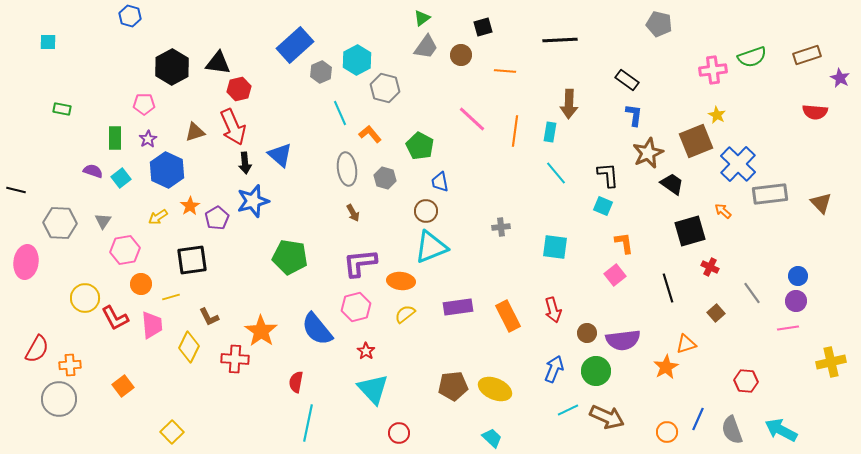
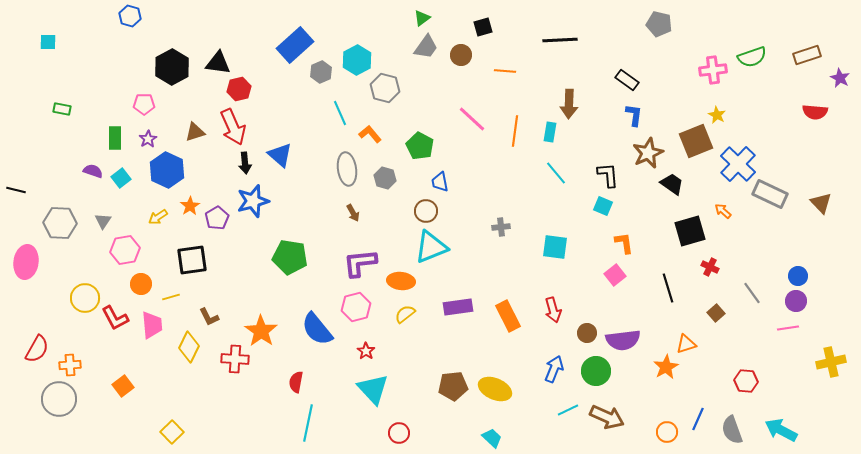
gray rectangle at (770, 194): rotated 32 degrees clockwise
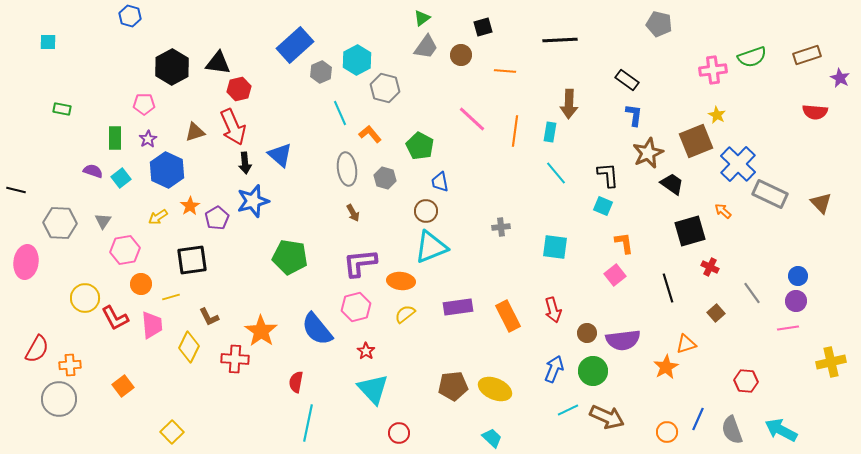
green circle at (596, 371): moved 3 px left
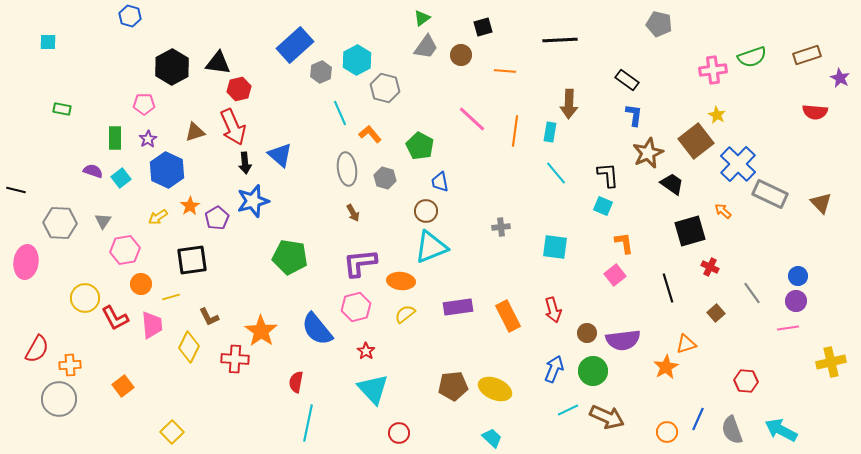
brown square at (696, 141): rotated 16 degrees counterclockwise
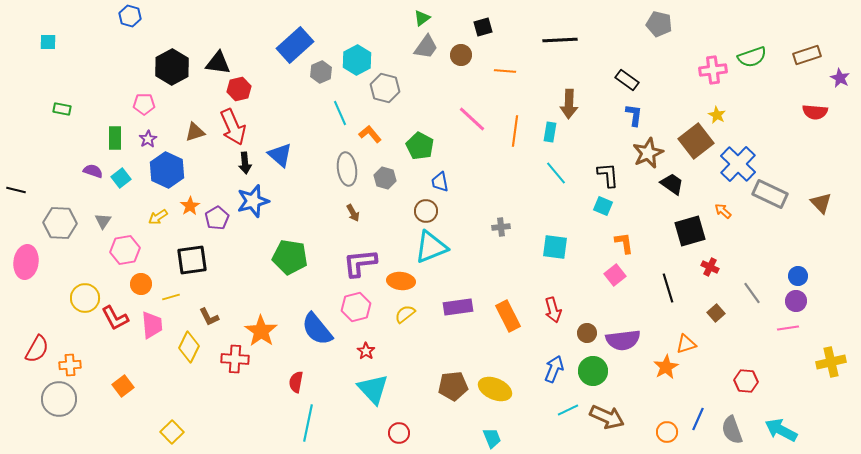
cyan trapezoid at (492, 438): rotated 25 degrees clockwise
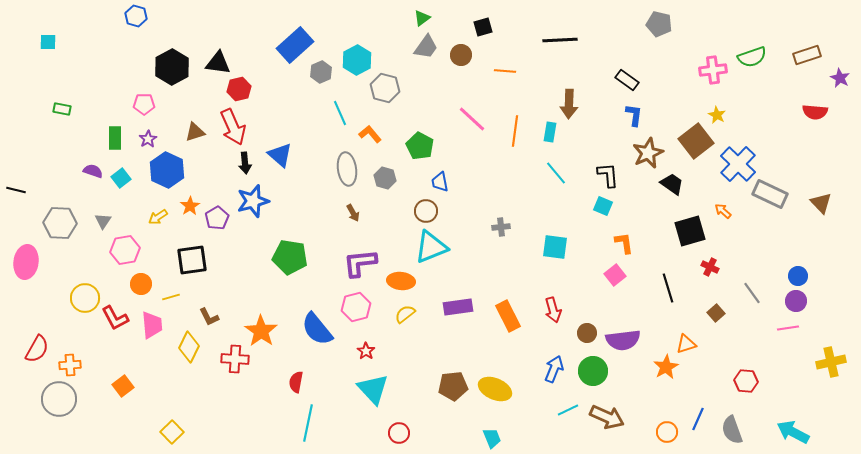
blue hexagon at (130, 16): moved 6 px right
cyan arrow at (781, 430): moved 12 px right, 2 px down
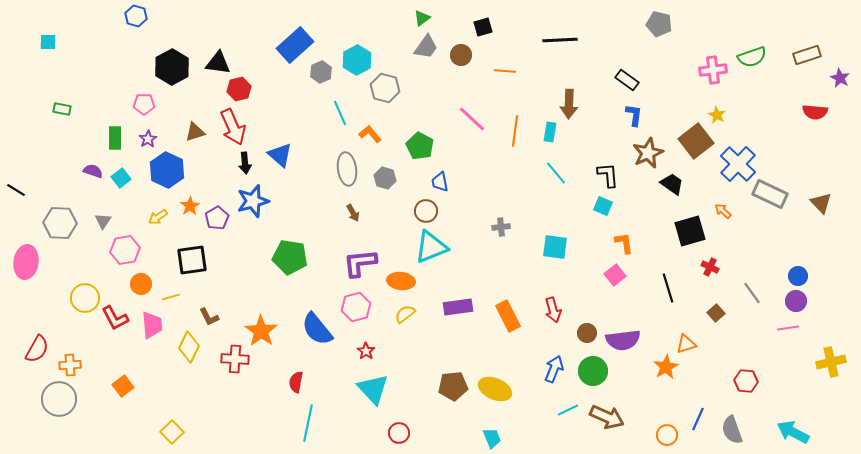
black line at (16, 190): rotated 18 degrees clockwise
orange circle at (667, 432): moved 3 px down
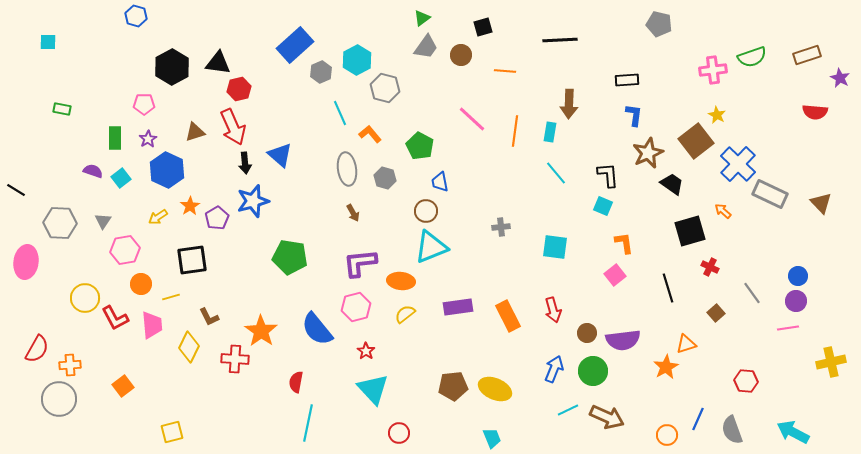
black rectangle at (627, 80): rotated 40 degrees counterclockwise
yellow square at (172, 432): rotated 30 degrees clockwise
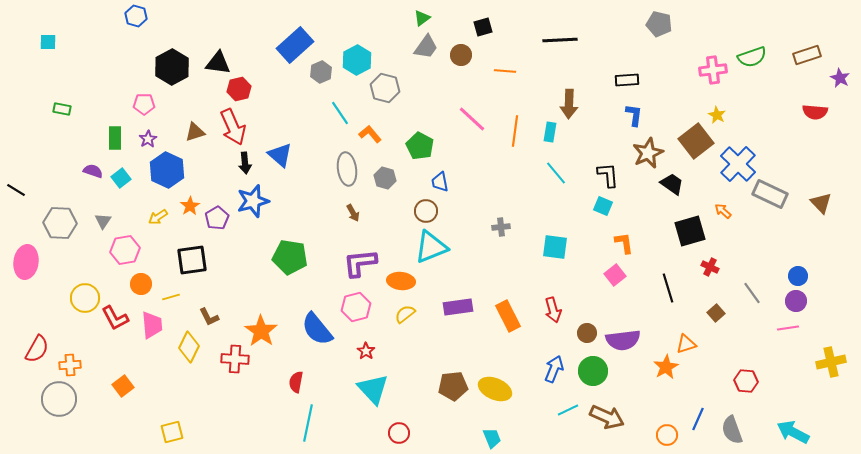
cyan line at (340, 113): rotated 10 degrees counterclockwise
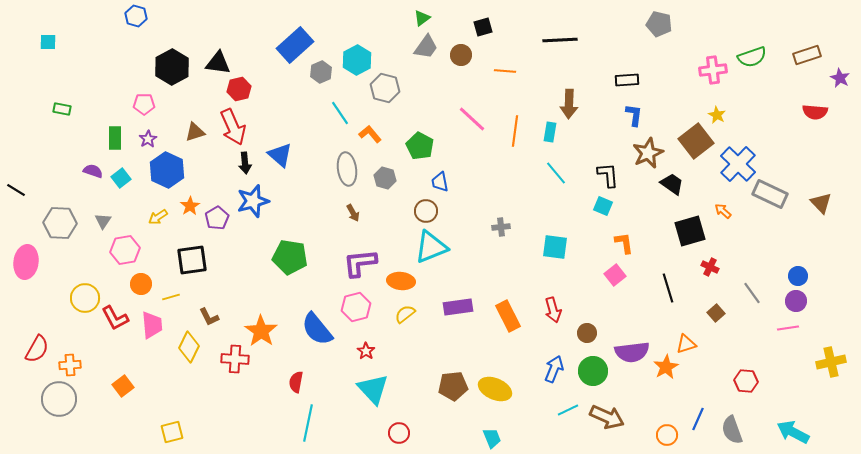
purple semicircle at (623, 340): moved 9 px right, 12 px down
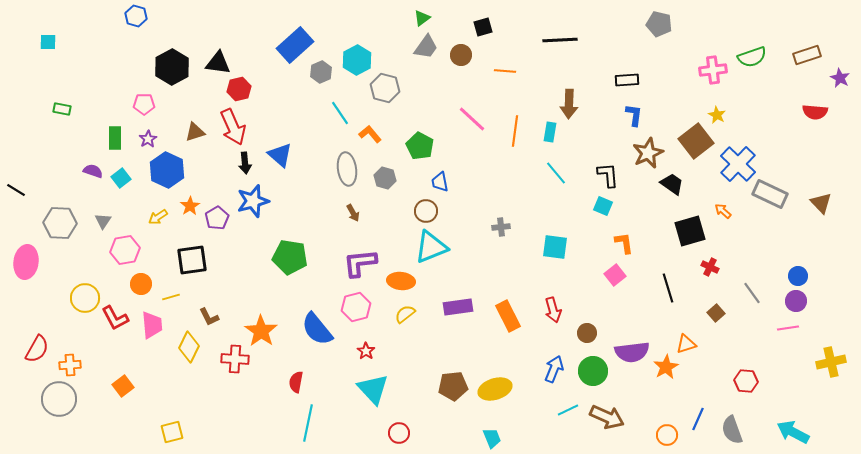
yellow ellipse at (495, 389): rotated 40 degrees counterclockwise
